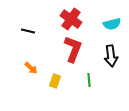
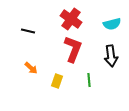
yellow rectangle: moved 2 px right
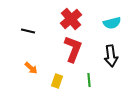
red cross: rotated 15 degrees clockwise
cyan semicircle: moved 1 px up
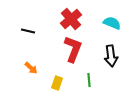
cyan semicircle: rotated 144 degrees counterclockwise
yellow rectangle: moved 2 px down
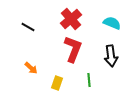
black line: moved 4 px up; rotated 16 degrees clockwise
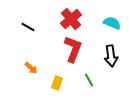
green line: rotated 24 degrees counterclockwise
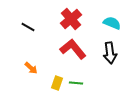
red L-shape: rotated 60 degrees counterclockwise
black arrow: moved 1 px left, 3 px up
green line: moved 13 px left, 3 px down; rotated 56 degrees counterclockwise
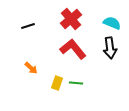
black line: moved 1 px up; rotated 48 degrees counterclockwise
black arrow: moved 5 px up
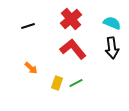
black arrow: moved 2 px right
green line: rotated 32 degrees counterclockwise
